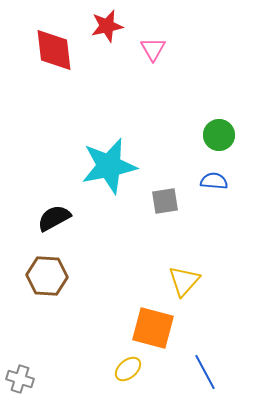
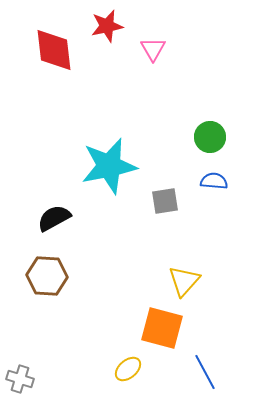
green circle: moved 9 px left, 2 px down
orange square: moved 9 px right
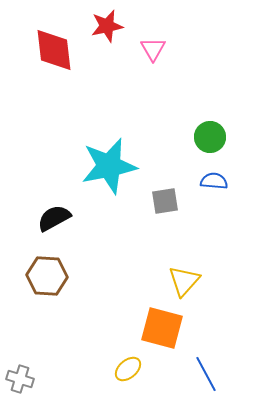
blue line: moved 1 px right, 2 px down
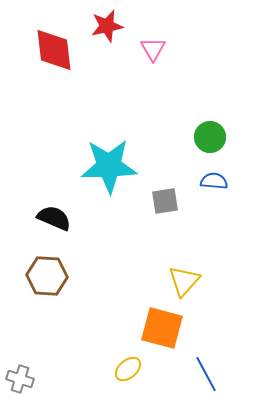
cyan star: rotated 10 degrees clockwise
black semicircle: rotated 52 degrees clockwise
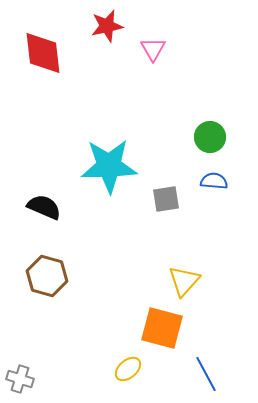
red diamond: moved 11 px left, 3 px down
gray square: moved 1 px right, 2 px up
black semicircle: moved 10 px left, 11 px up
brown hexagon: rotated 12 degrees clockwise
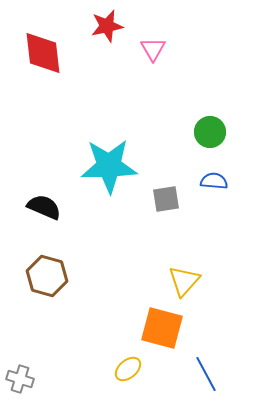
green circle: moved 5 px up
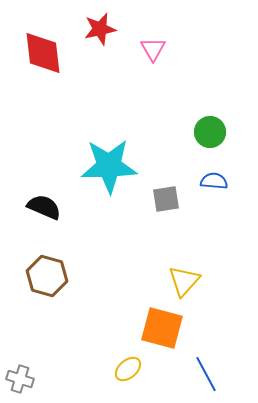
red star: moved 7 px left, 3 px down
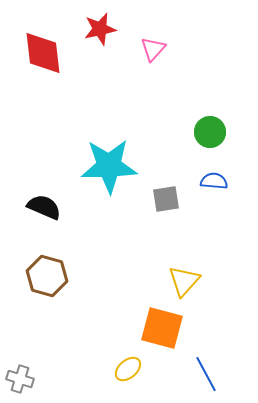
pink triangle: rotated 12 degrees clockwise
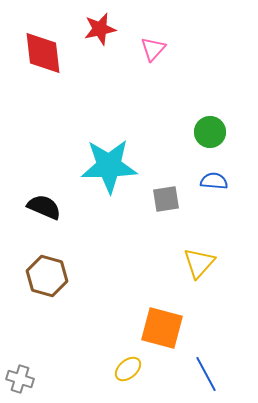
yellow triangle: moved 15 px right, 18 px up
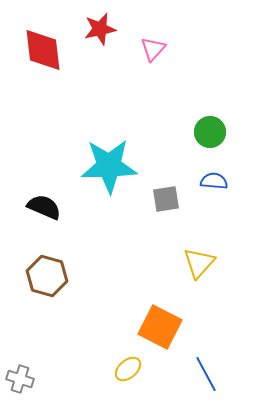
red diamond: moved 3 px up
orange square: moved 2 px left, 1 px up; rotated 12 degrees clockwise
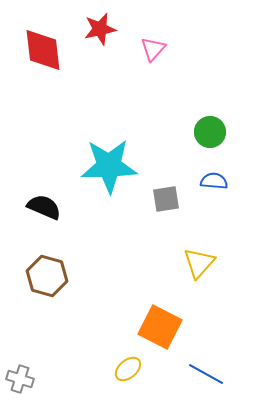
blue line: rotated 33 degrees counterclockwise
